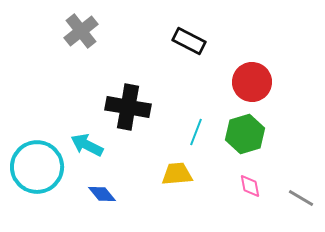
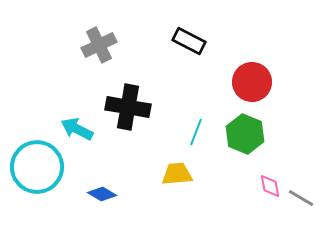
gray cross: moved 18 px right, 14 px down; rotated 12 degrees clockwise
green hexagon: rotated 21 degrees counterclockwise
cyan arrow: moved 10 px left, 16 px up
pink diamond: moved 20 px right
blue diamond: rotated 20 degrees counterclockwise
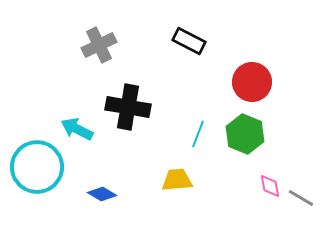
cyan line: moved 2 px right, 2 px down
yellow trapezoid: moved 6 px down
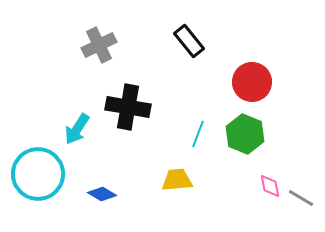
black rectangle: rotated 24 degrees clockwise
cyan arrow: rotated 84 degrees counterclockwise
cyan circle: moved 1 px right, 7 px down
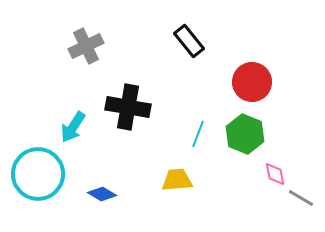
gray cross: moved 13 px left, 1 px down
cyan arrow: moved 4 px left, 2 px up
pink diamond: moved 5 px right, 12 px up
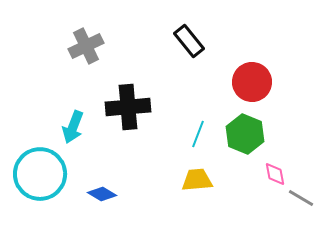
black cross: rotated 15 degrees counterclockwise
cyan arrow: rotated 12 degrees counterclockwise
cyan circle: moved 2 px right
yellow trapezoid: moved 20 px right
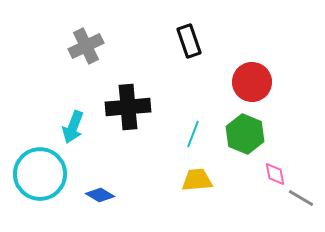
black rectangle: rotated 20 degrees clockwise
cyan line: moved 5 px left
blue diamond: moved 2 px left, 1 px down
